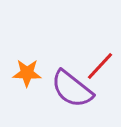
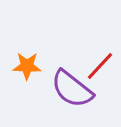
orange star: moved 7 px up
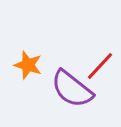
orange star: moved 1 px right, 1 px up; rotated 16 degrees clockwise
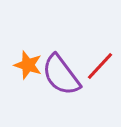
purple semicircle: moved 11 px left, 14 px up; rotated 15 degrees clockwise
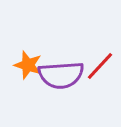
purple semicircle: rotated 57 degrees counterclockwise
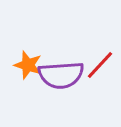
red line: moved 1 px up
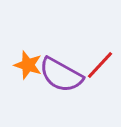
purple semicircle: rotated 33 degrees clockwise
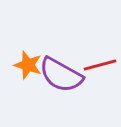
red line: rotated 32 degrees clockwise
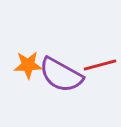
orange star: rotated 20 degrees counterclockwise
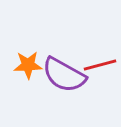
purple semicircle: moved 3 px right
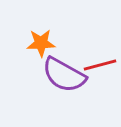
orange star: moved 13 px right, 22 px up
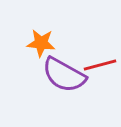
orange star: rotated 8 degrees clockwise
